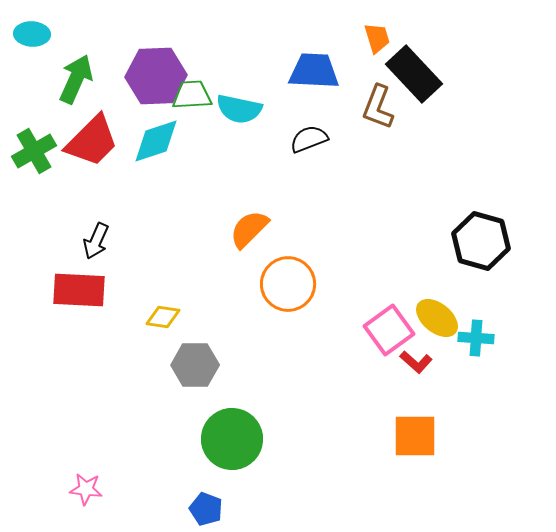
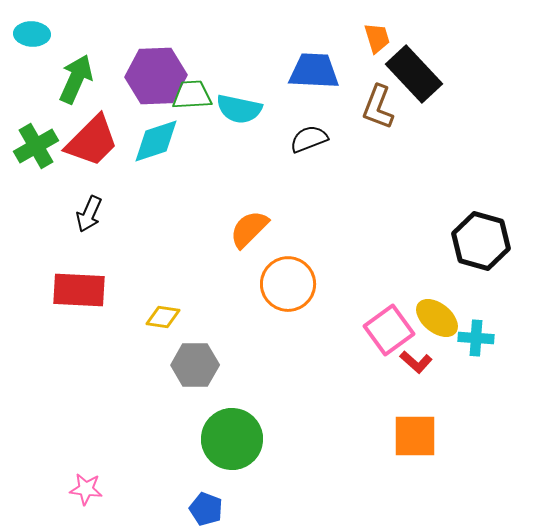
green cross: moved 2 px right, 5 px up
black arrow: moved 7 px left, 27 px up
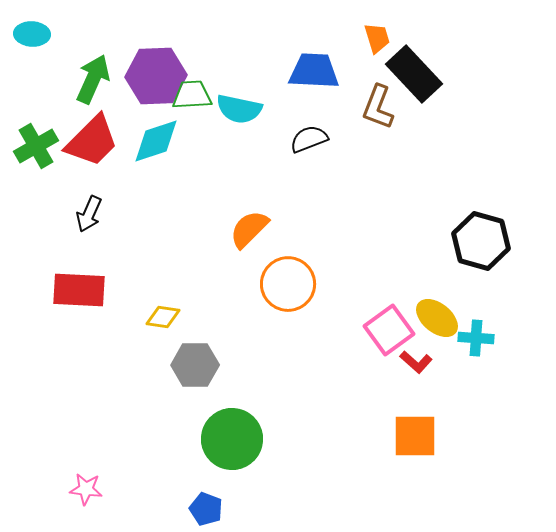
green arrow: moved 17 px right
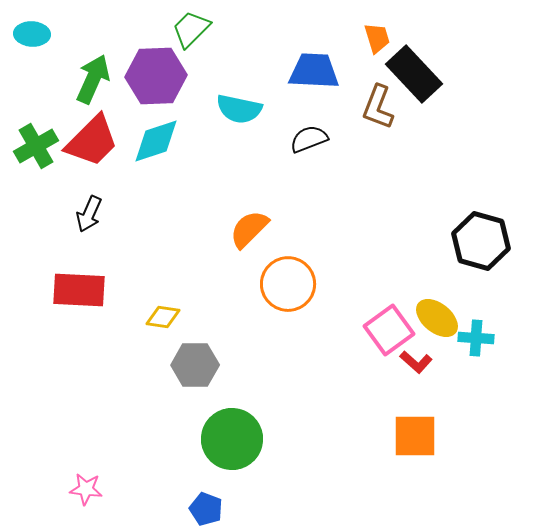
green trapezoid: moved 1 px left, 66 px up; rotated 42 degrees counterclockwise
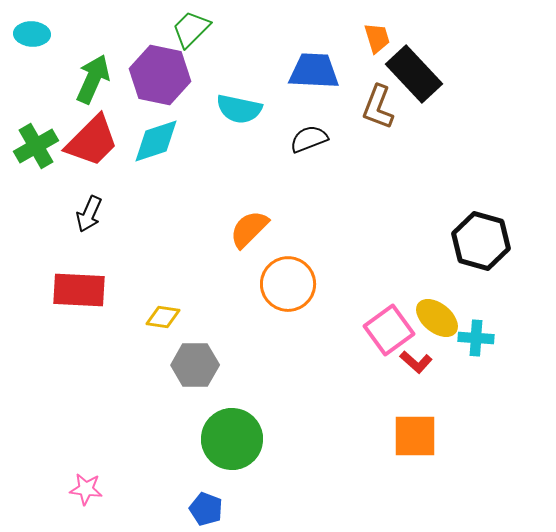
purple hexagon: moved 4 px right, 1 px up; rotated 14 degrees clockwise
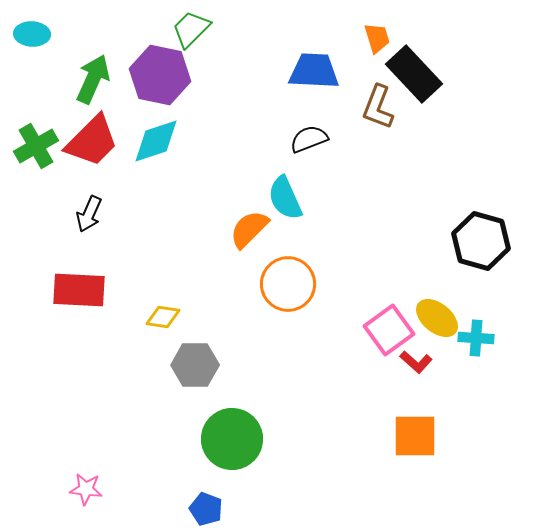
cyan semicircle: moved 46 px right, 89 px down; rotated 54 degrees clockwise
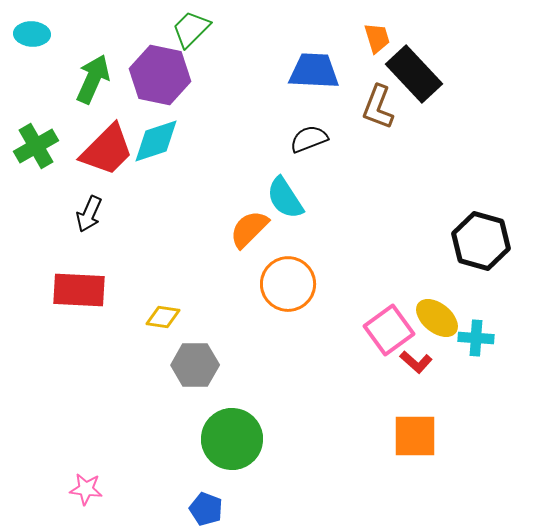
red trapezoid: moved 15 px right, 9 px down
cyan semicircle: rotated 9 degrees counterclockwise
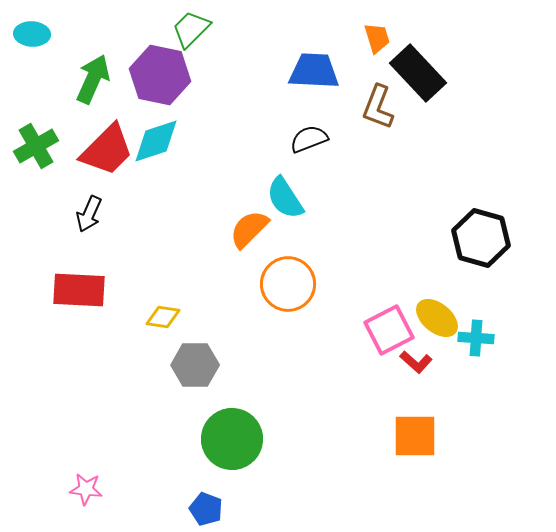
black rectangle: moved 4 px right, 1 px up
black hexagon: moved 3 px up
pink square: rotated 9 degrees clockwise
